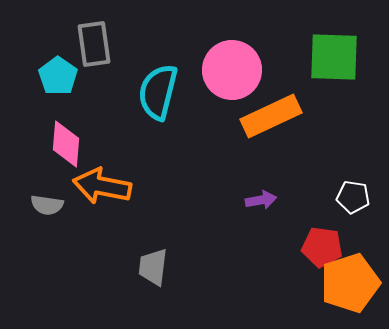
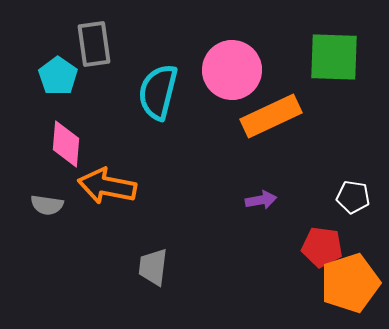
orange arrow: moved 5 px right
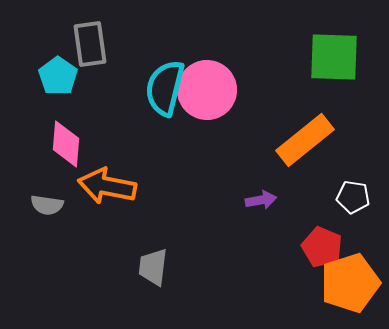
gray rectangle: moved 4 px left
pink circle: moved 25 px left, 20 px down
cyan semicircle: moved 7 px right, 4 px up
orange rectangle: moved 34 px right, 24 px down; rotated 14 degrees counterclockwise
red pentagon: rotated 15 degrees clockwise
